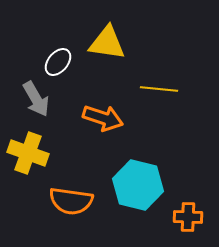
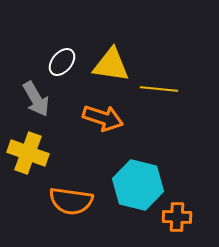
yellow triangle: moved 4 px right, 22 px down
white ellipse: moved 4 px right
orange cross: moved 11 px left
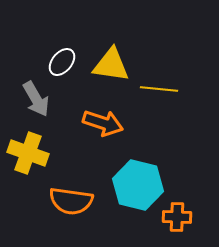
orange arrow: moved 5 px down
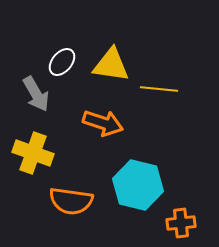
gray arrow: moved 5 px up
yellow cross: moved 5 px right
orange cross: moved 4 px right, 6 px down; rotated 8 degrees counterclockwise
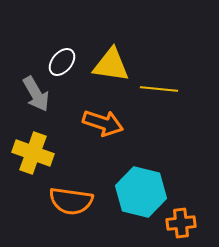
cyan hexagon: moved 3 px right, 7 px down
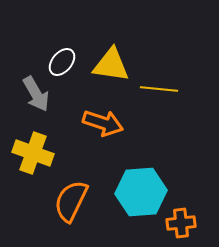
cyan hexagon: rotated 18 degrees counterclockwise
orange semicircle: rotated 108 degrees clockwise
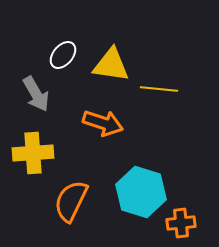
white ellipse: moved 1 px right, 7 px up
yellow cross: rotated 24 degrees counterclockwise
cyan hexagon: rotated 21 degrees clockwise
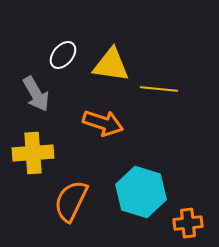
orange cross: moved 7 px right
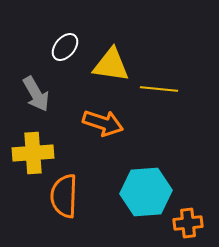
white ellipse: moved 2 px right, 8 px up
cyan hexagon: moved 5 px right; rotated 21 degrees counterclockwise
orange semicircle: moved 7 px left, 5 px up; rotated 24 degrees counterclockwise
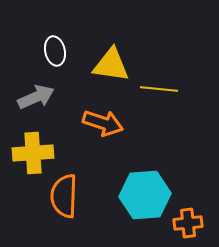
white ellipse: moved 10 px left, 4 px down; rotated 52 degrees counterclockwise
gray arrow: moved 3 px down; rotated 84 degrees counterclockwise
cyan hexagon: moved 1 px left, 3 px down
